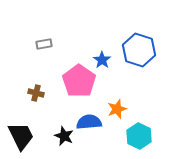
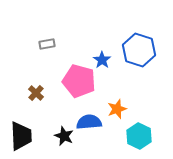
gray rectangle: moved 3 px right
pink pentagon: rotated 20 degrees counterclockwise
brown cross: rotated 28 degrees clockwise
black trapezoid: rotated 24 degrees clockwise
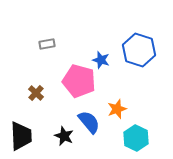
blue star: moved 1 px left; rotated 18 degrees counterclockwise
blue semicircle: rotated 55 degrees clockwise
cyan hexagon: moved 3 px left, 2 px down
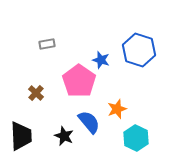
pink pentagon: rotated 20 degrees clockwise
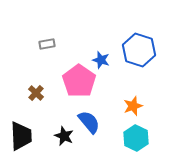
orange star: moved 16 px right, 3 px up
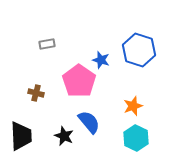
brown cross: rotated 28 degrees counterclockwise
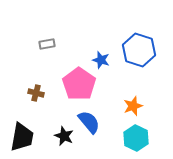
pink pentagon: moved 3 px down
black trapezoid: moved 1 px right, 1 px down; rotated 12 degrees clockwise
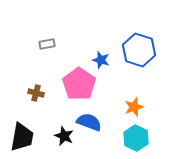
orange star: moved 1 px right, 1 px down
blue semicircle: rotated 30 degrees counterclockwise
